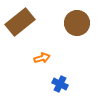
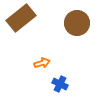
brown rectangle: moved 1 px right, 4 px up
orange arrow: moved 5 px down
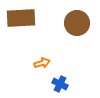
brown rectangle: rotated 36 degrees clockwise
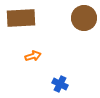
brown circle: moved 7 px right, 5 px up
orange arrow: moved 9 px left, 7 px up
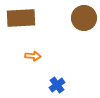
orange arrow: rotated 21 degrees clockwise
blue cross: moved 3 px left, 1 px down; rotated 28 degrees clockwise
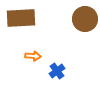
brown circle: moved 1 px right, 1 px down
blue cross: moved 14 px up
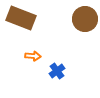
brown rectangle: rotated 24 degrees clockwise
